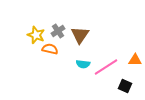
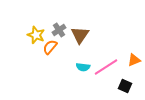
gray cross: moved 1 px right, 1 px up
orange semicircle: moved 2 px up; rotated 63 degrees counterclockwise
orange triangle: moved 1 px left; rotated 24 degrees counterclockwise
cyan semicircle: moved 3 px down
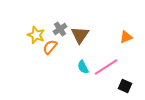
gray cross: moved 1 px right, 1 px up
orange triangle: moved 8 px left, 23 px up
cyan semicircle: rotated 56 degrees clockwise
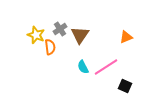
orange semicircle: rotated 133 degrees clockwise
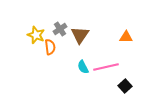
orange triangle: rotated 24 degrees clockwise
pink line: rotated 20 degrees clockwise
black square: rotated 24 degrees clockwise
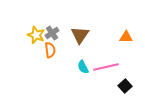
gray cross: moved 8 px left, 4 px down
orange semicircle: moved 3 px down
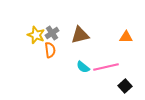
brown triangle: rotated 42 degrees clockwise
cyan semicircle: rotated 24 degrees counterclockwise
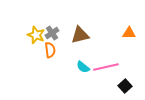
orange triangle: moved 3 px right, 4 px up
